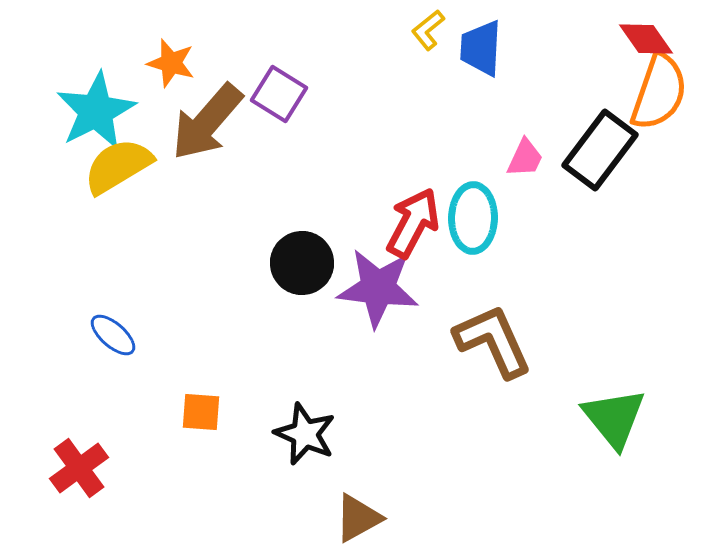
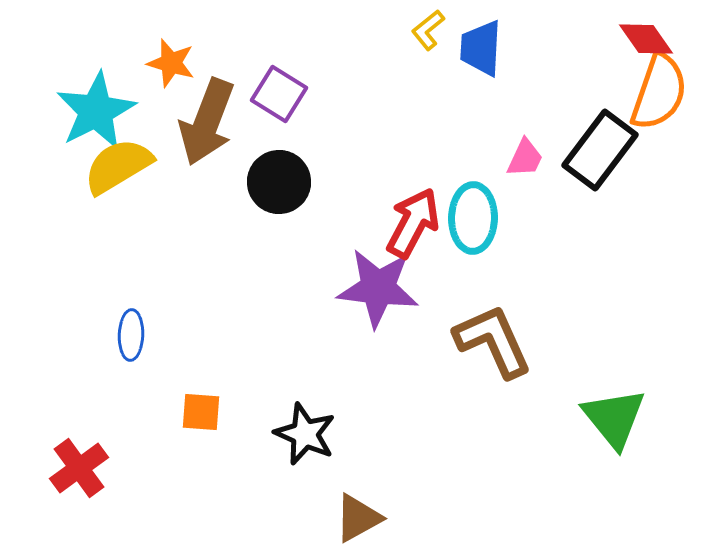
brown arrow: rotated 20 degrees counterclockwise
black circle: moved 23 px left, 81 px up
blue ellipse: moved 18 px right; rotated 51 degrees clockwise
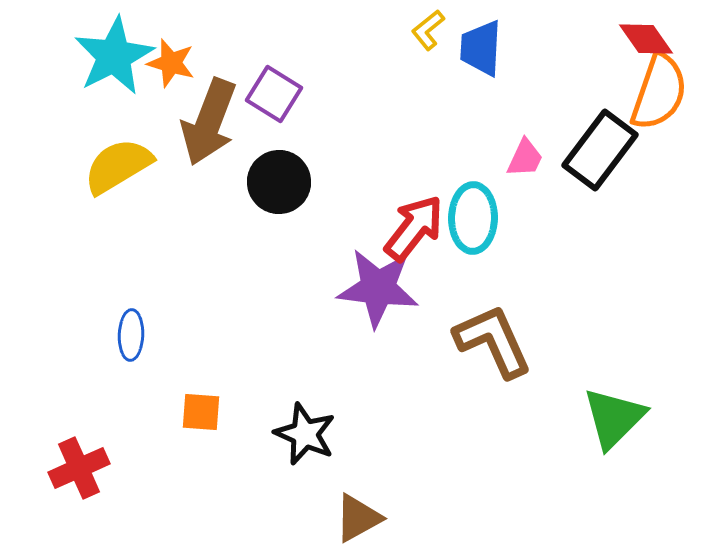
purple square: moved 5 px left
cyan star: moved 18 px right, 55 px up
brown arrow: moved 2 px right
red arrow: moved 1 px right, 5 px down; rotated 10 degrees clockwise
green triangle: rotated 24 degrees clockwise
red cross: rotated 12 degrees clockwise
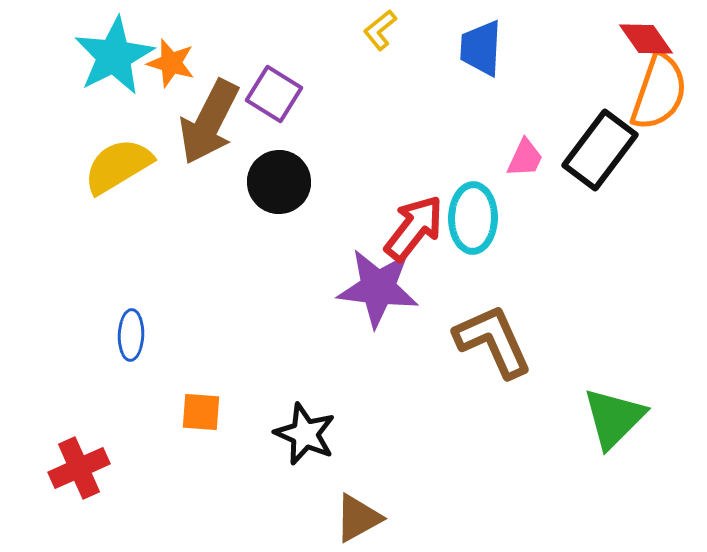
yellow L-shape: moved 48 px left
brown arrow: rotated 6 degrees clockwise
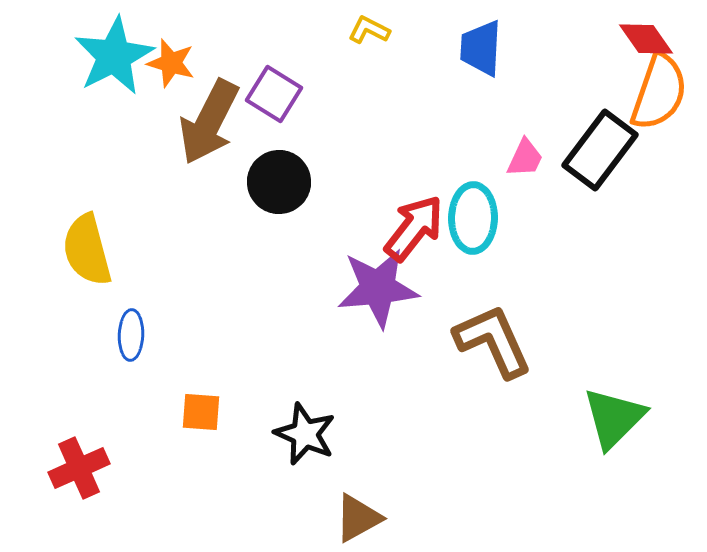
yellow L-shape: moved 11 px left; rotated 66 degrees clockwise
yellow semicircle: moved 31 px left, 84 px down; rotated 74 degrees counterclockwise
purple star: rotated 12 degrees counterclockwise
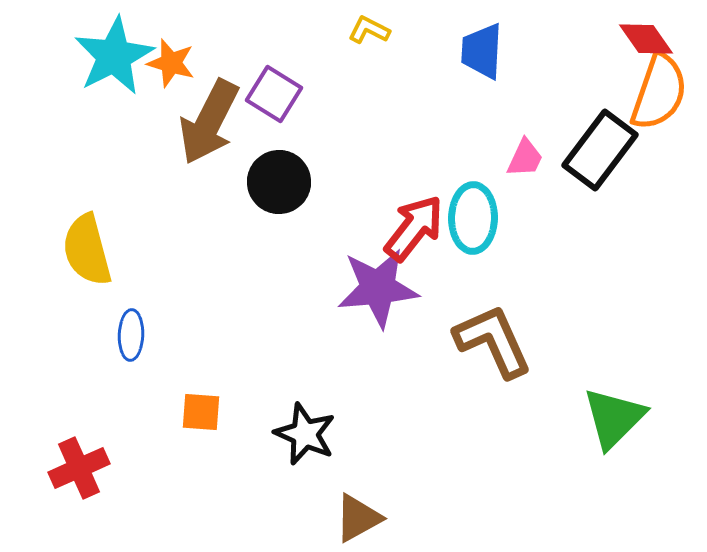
blue trapezoid: moved 1 px right, 3 px down
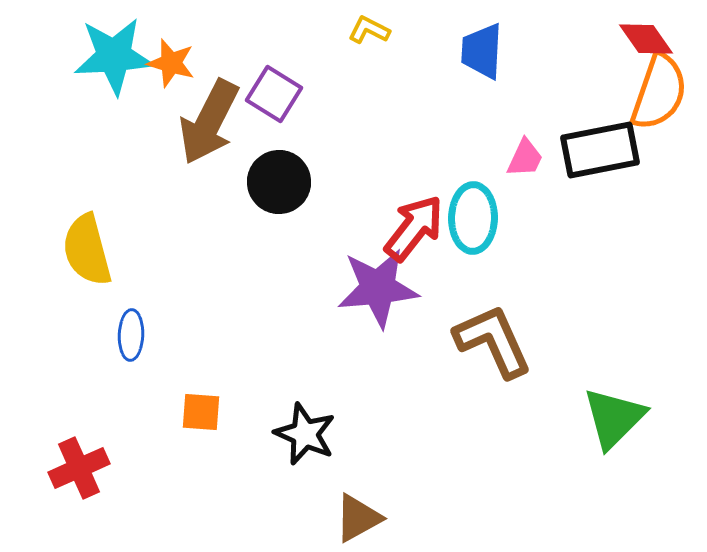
cyan star: rotated 24 degrees clockwise
black rectangle: rotated 42 degrees clockwise
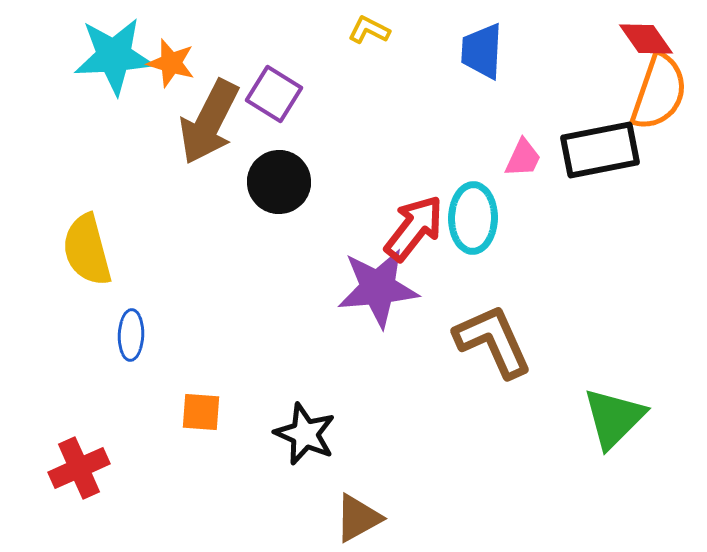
pink trapezoid: moved 2 px left
